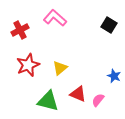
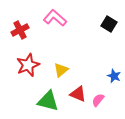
black square: moved 1 px up
yellow triangle: moved 1 px right, 2 px down
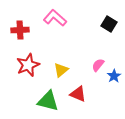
red cross: rotated 24 degrees clockwise
blue star: rotated 16 degrees clockwise
pink semicircle: moved 35 px up
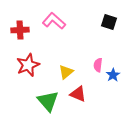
pink L-shape: moved 1 px left, 3 px down
black square: moved 2 px up; rotated 14 degrees counterclockwise
pink semicircle: rotated 32 degrees counterclockwise
yellow triangle: moved 5 px right, 2 px down
blue star: moved 1 px left, 1 px up
green triangle: rotated 35 degrees clockwise
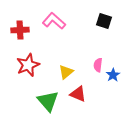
black square: moved 5 px left, 1 px up
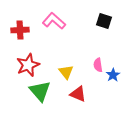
pink semicircle: rotated 16 degrees counterclockwise
yellow triangle: rotated 28 degrees counterclockwise
green triangle: moved 8 px left, 10 px up
